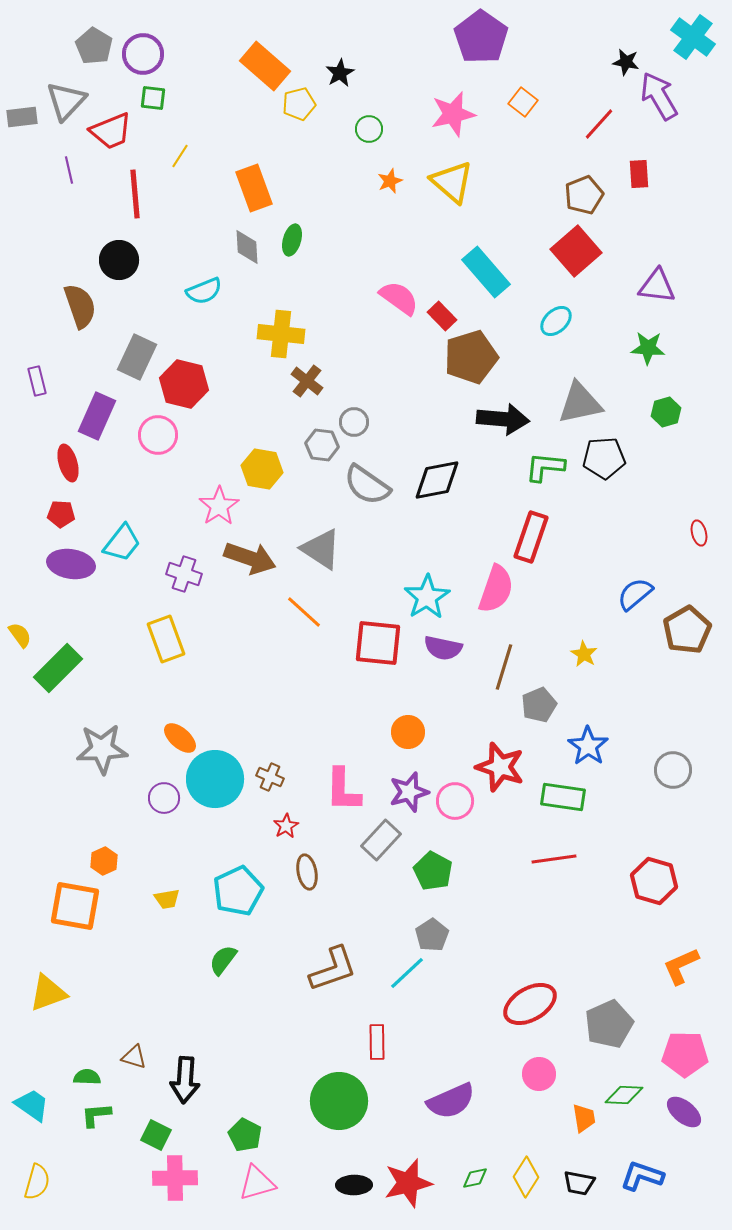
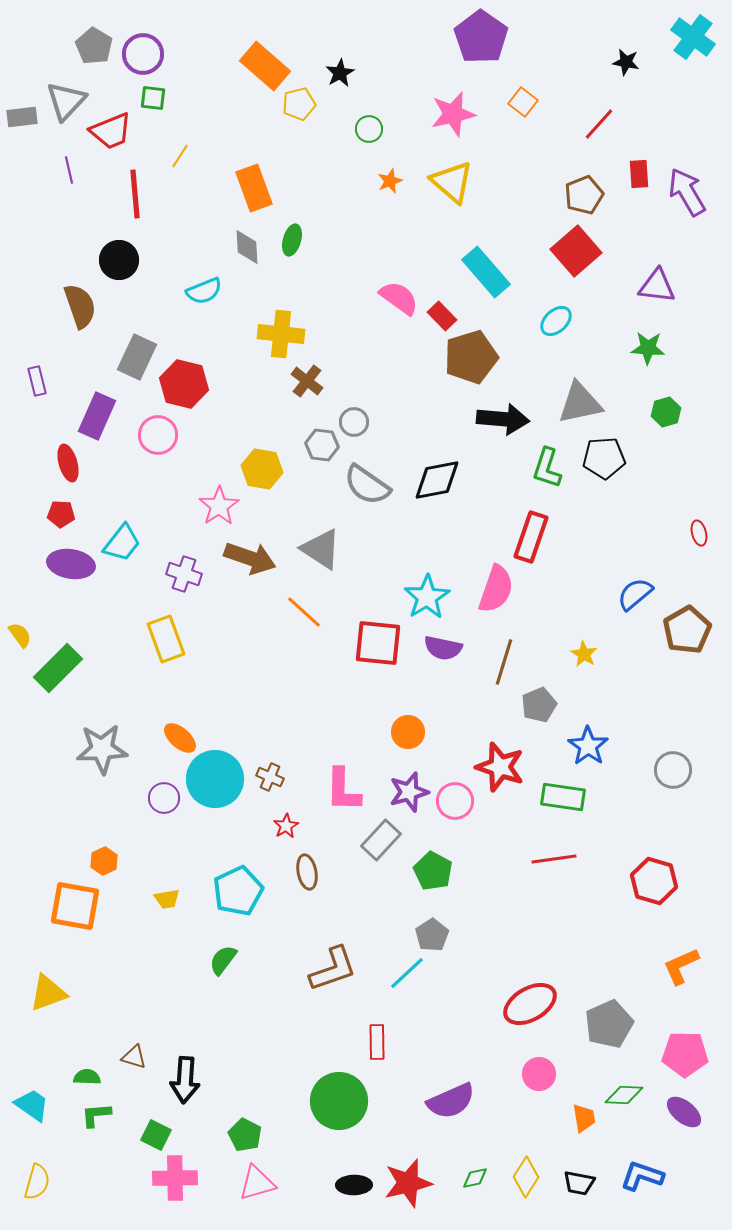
purple arrow at (659, 96): moved 28 px right, 96 px down
green L-shape at (545, 467): moved 2 px right, 1 px down; rotated 78 degrees counterclockwise
brown line at (504, 667): moved 5 px up
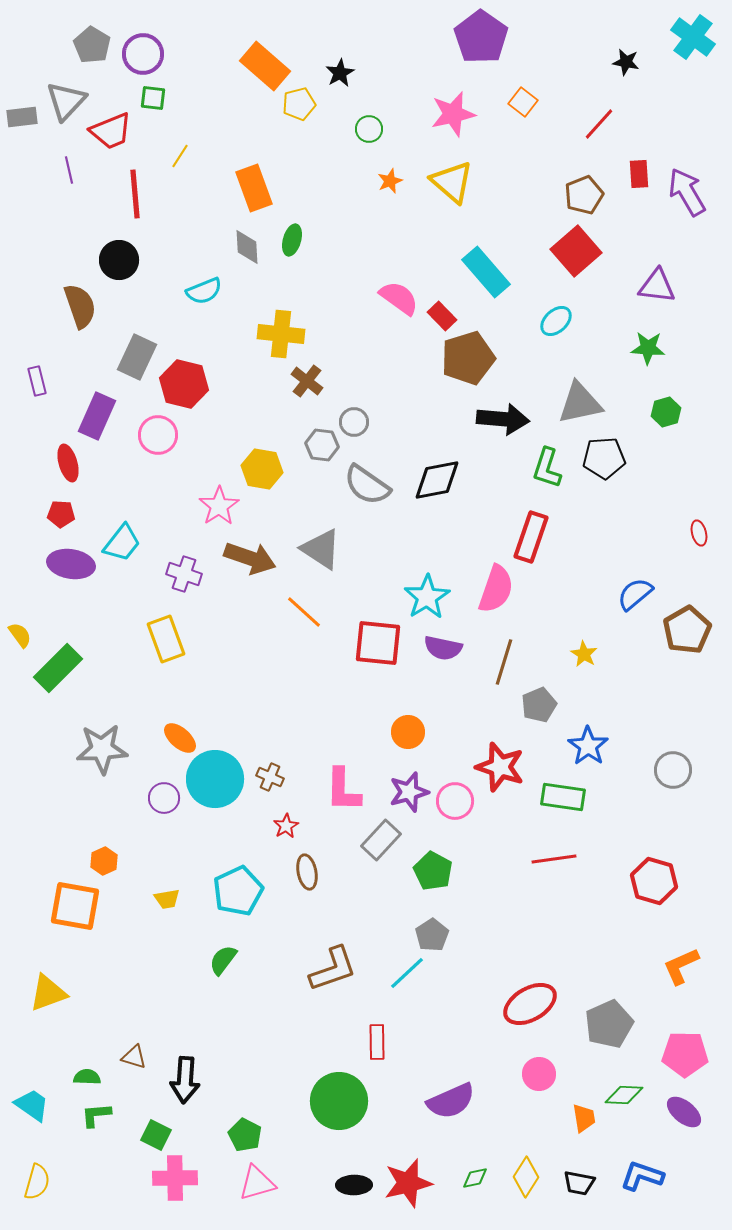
gray pentagon at (94, 46): moved 2 px left, 1 px up
brown pentagon at (471, 357): moved 3 px left, 1 px down
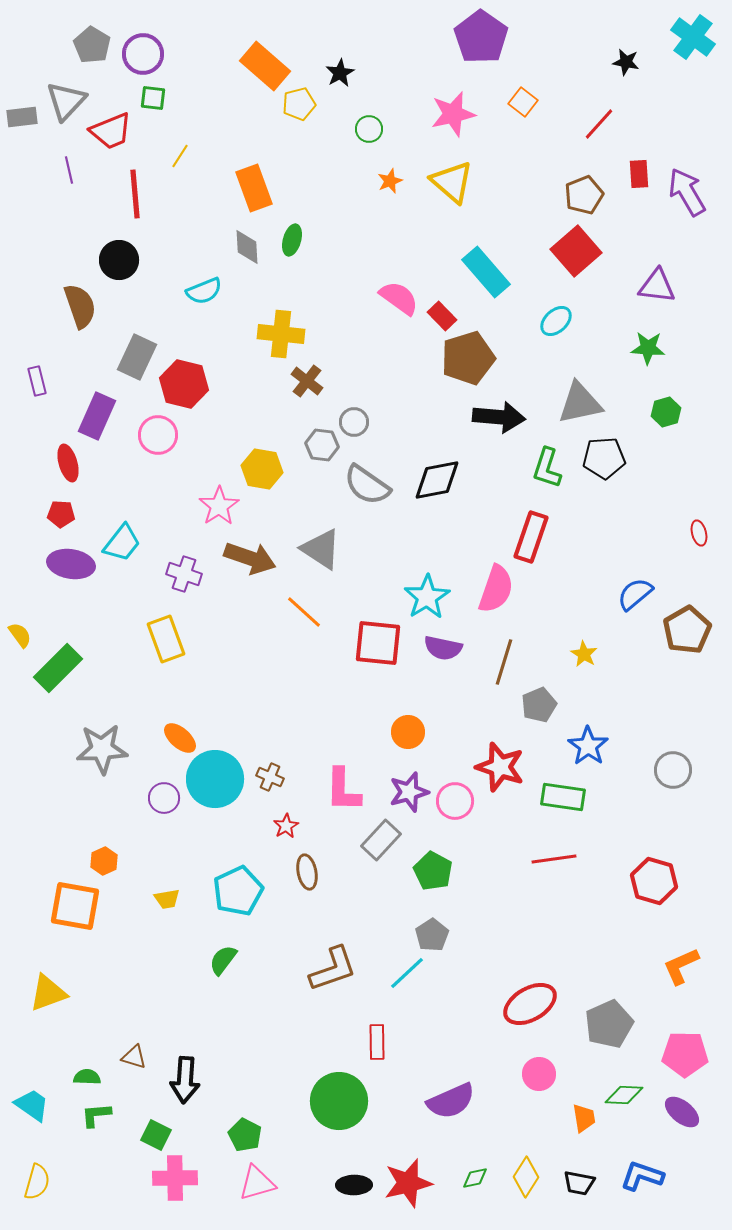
black arrow at (503, 419): moved 4 px left, 2 px up
purple ellipse at (684, 1112): moved 2 px left
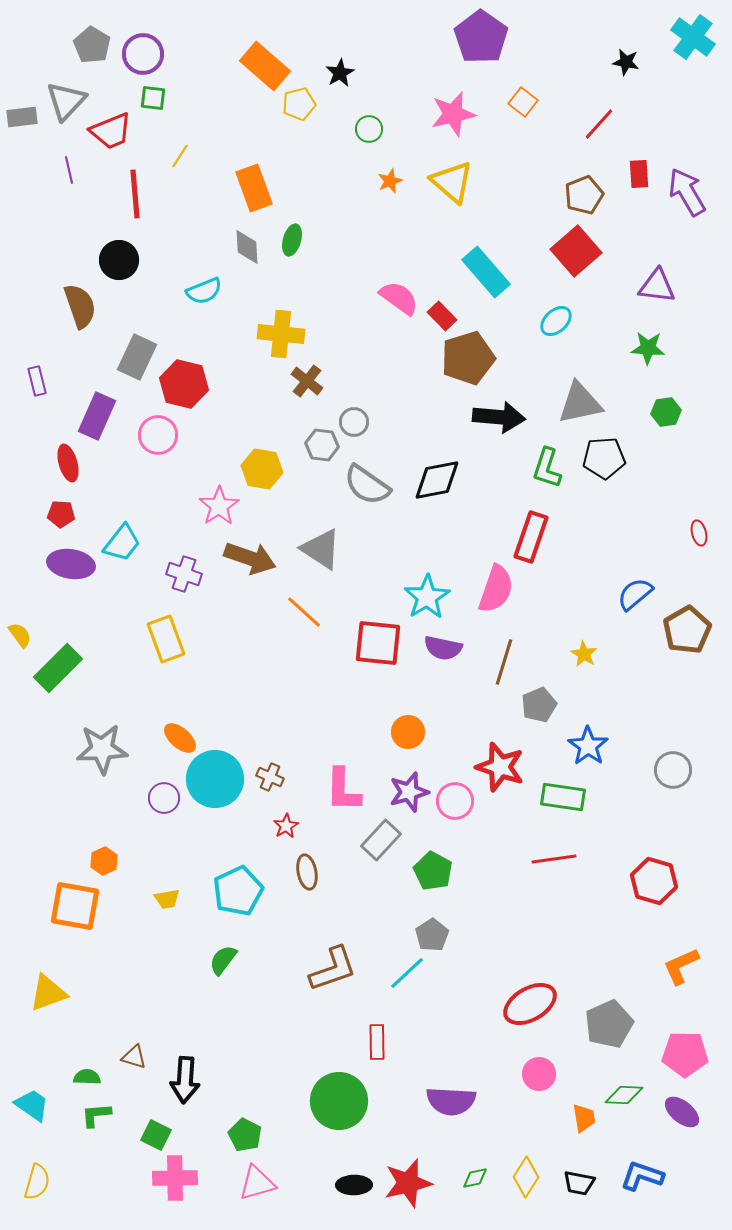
green hexagon at (666, 412): rotated 8 degrees clockwise
purple semicircle at (451, 1101): rotated 27 degrees clockwise
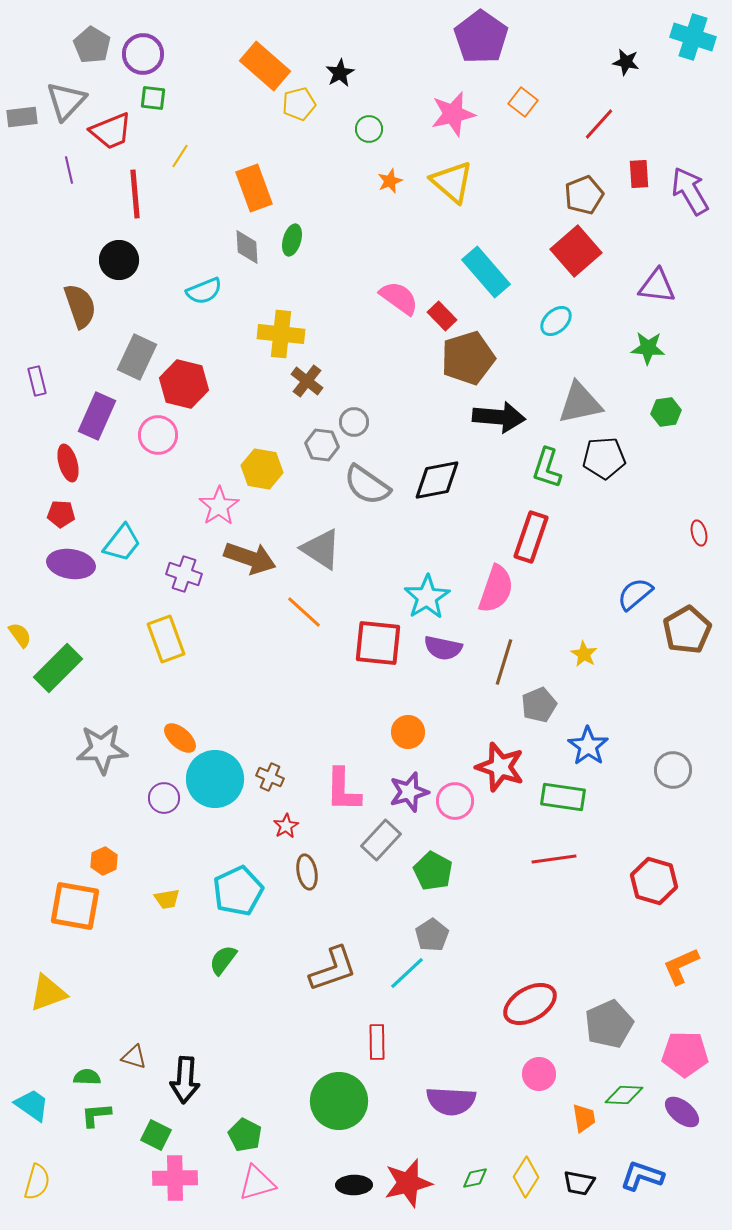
cyan cross at (693, 37): rotated 18 degrees counterclockwise
purple arrow at (687, 192): moved 3 px right, 1 px up
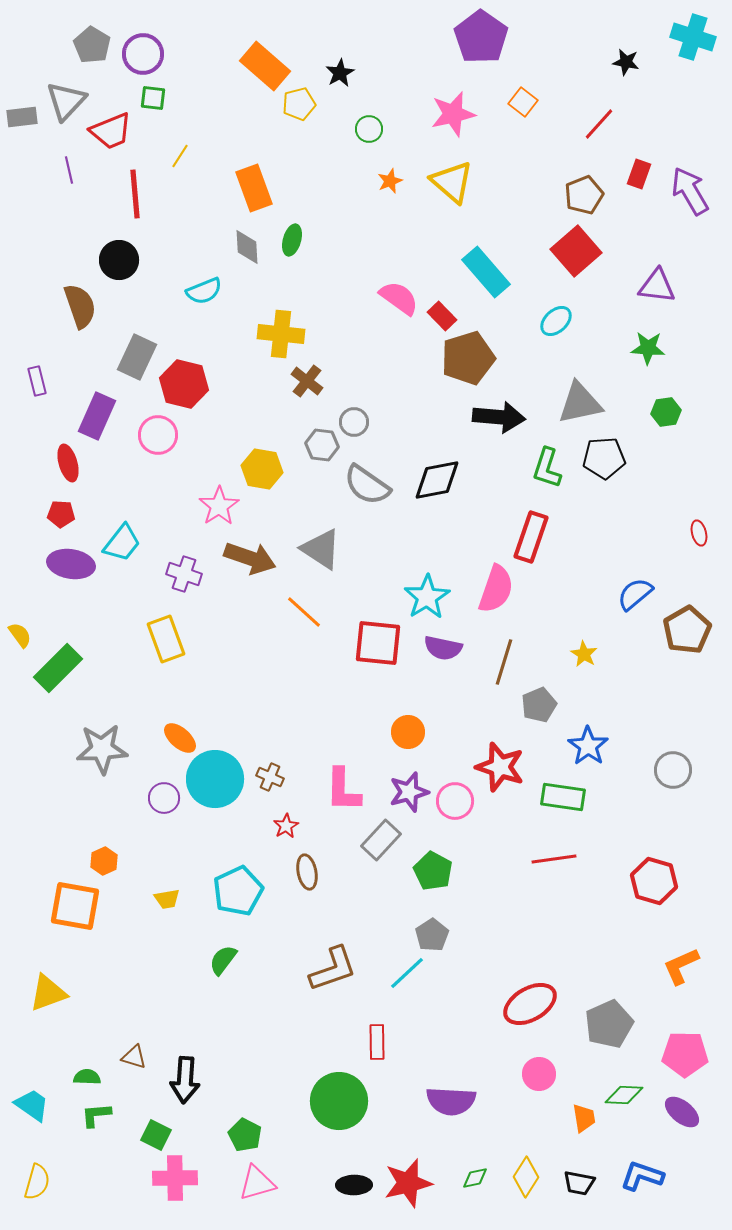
red rectangle at (639, 174): rotated 24 degrees clockwise
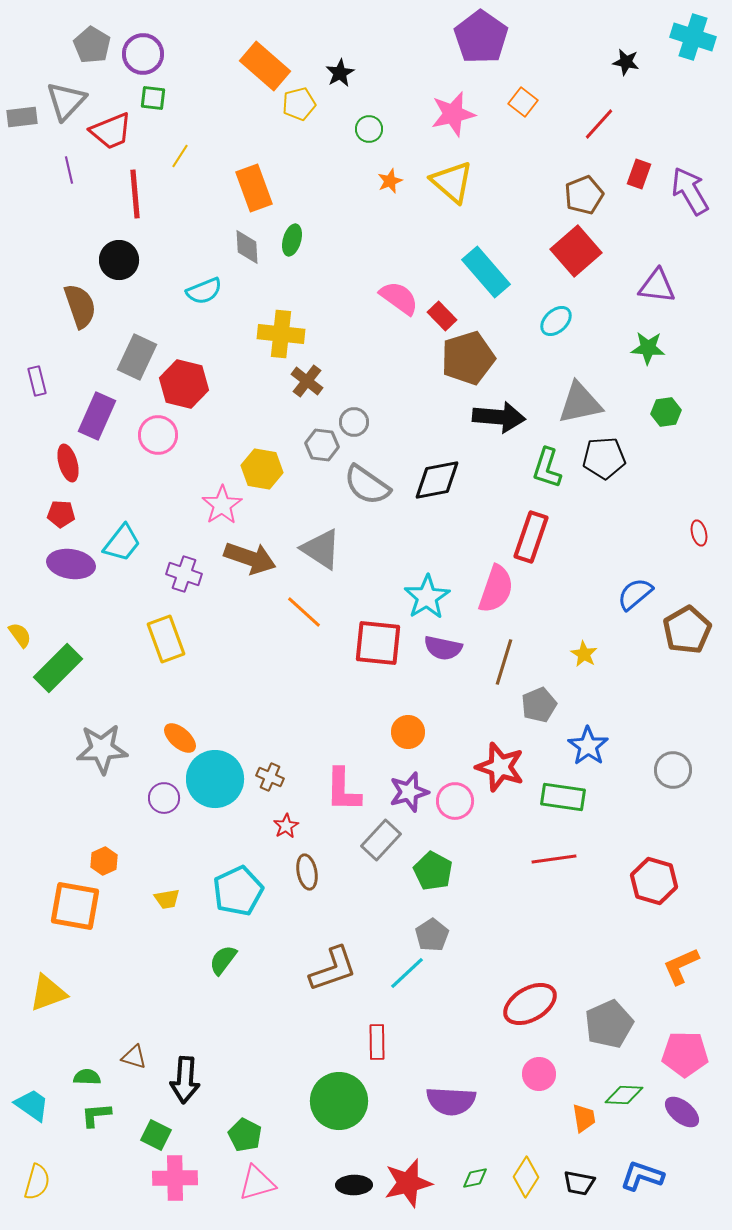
pink star at (219, 506): moved 3 px right, 1 px up
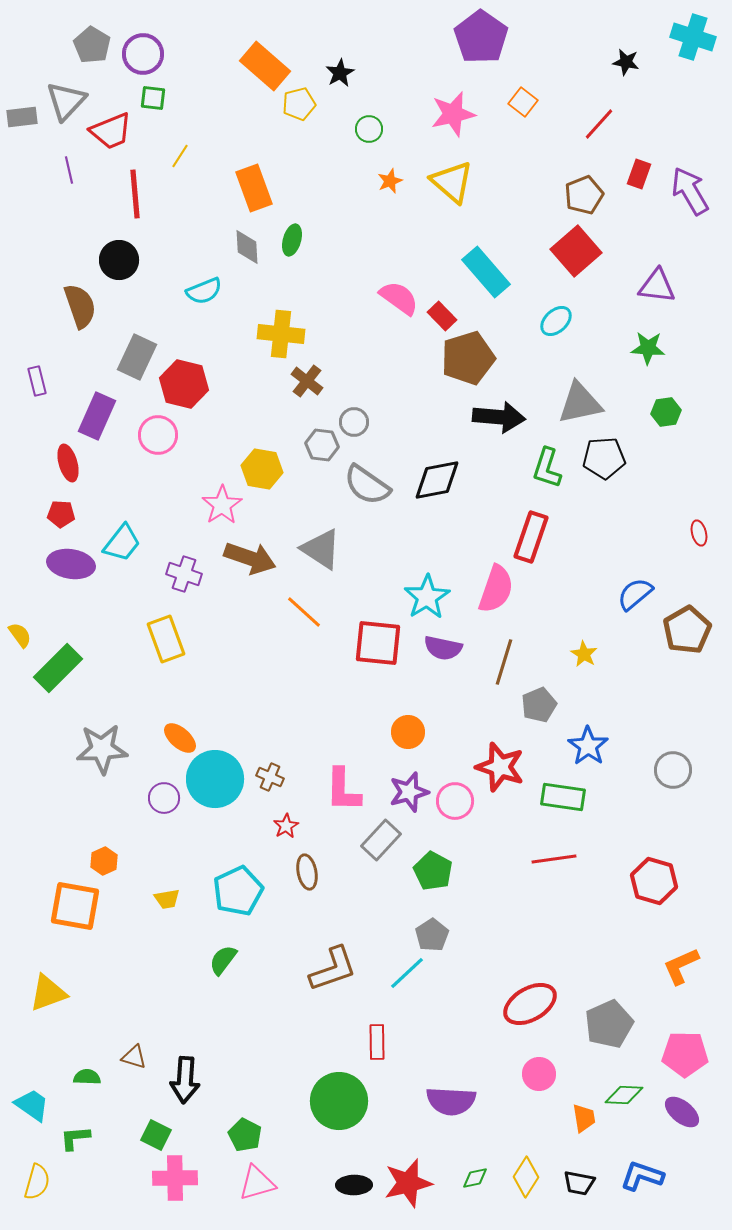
green L-shape at (96, 1115): moved 21 px left, 23 px down
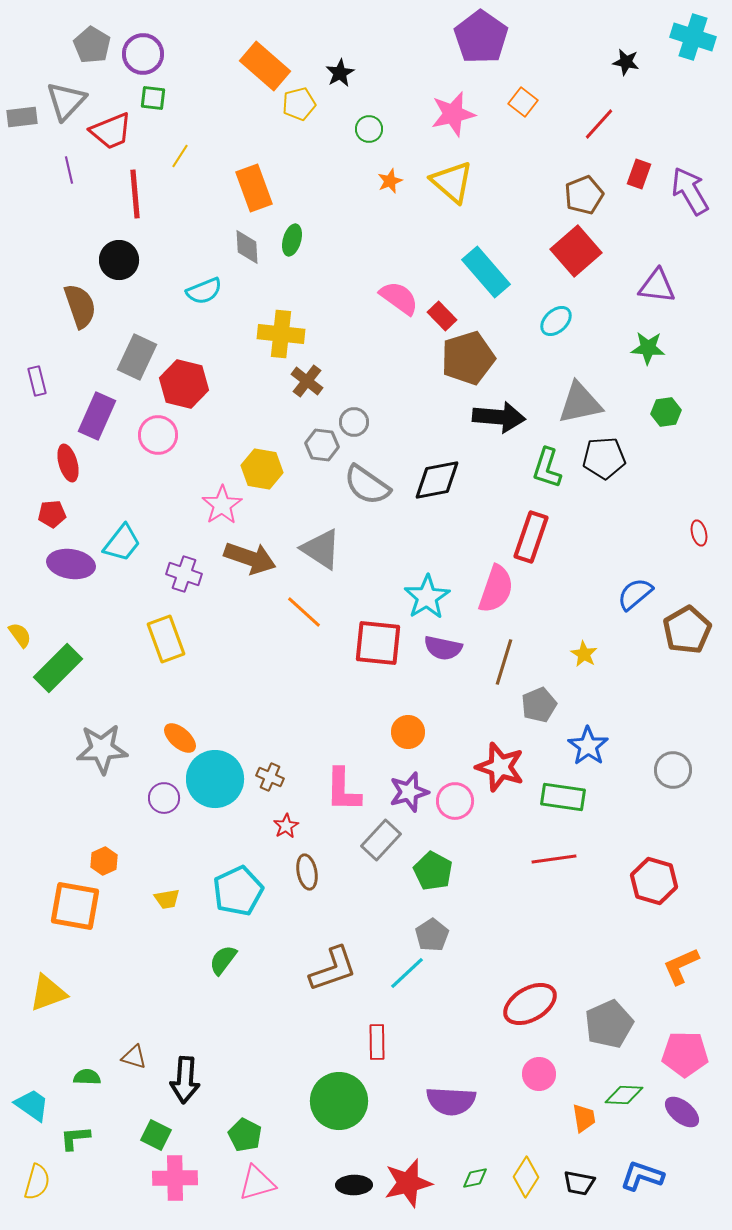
red pentagon at (61, 514): moved 9 px left; rotated 8 degrees counterclockwise
